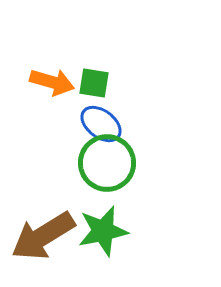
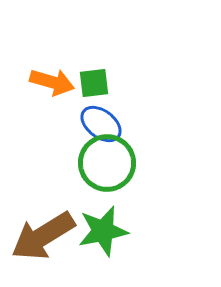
green square: rotated 16 degrees counterclockwise
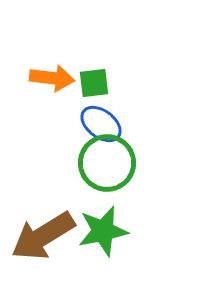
orange arrow: moved 4 px up; rotated 9 degrees counterclockwise
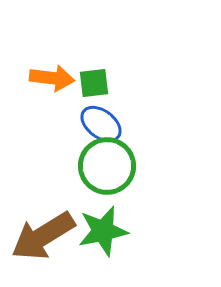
green circle: moved 3 px down
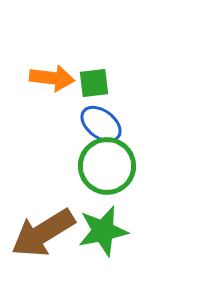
brown arrow: moved 3 px up
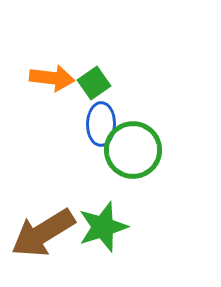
green square: rotated 28 degrees counterclockwise
blue ellipse: rotated 54 degrees clockwise
green circle: moved 26 px right, 16 px up
green star: moved 4 px up; rotated 6 degrees counterclockwise
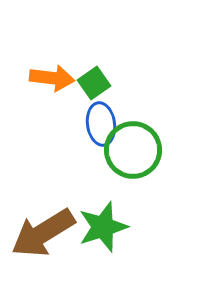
blue ellipse: rotated 9 degrees counterclockwise
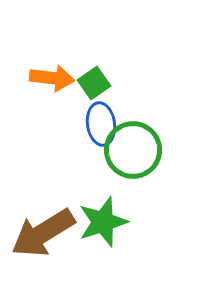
green star: moved 5 px up
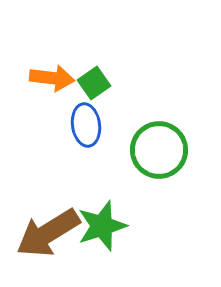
blue ellipse: moved 15 px left, 1 px down
green circle: moved 26 px right
green star: moved 1 px left, 4 px down
brown arrow: moved 5 px right
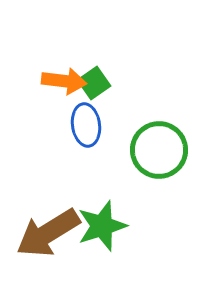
orange arrow: moved 12 px right, 3 px down
